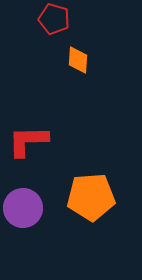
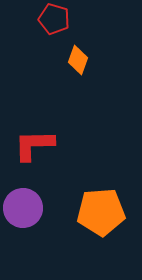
orange diamond: rotated 16 degrees clockwise
red L-shape: moved 6 px right, 4 px down
orange pentagon: moved 10 px right, 15 px down
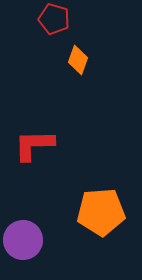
purple circle: moved 32 px down
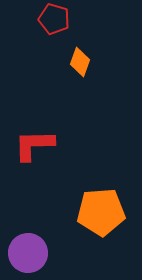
orange diamond: moved 2 px right, 2 px down
purple circle: moved 5 px right, 13 px down
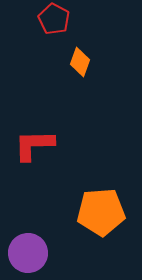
red pentagon: rotated 12 degrees clockwise
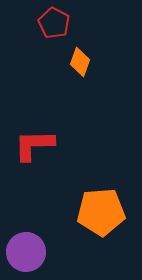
red pentagon: moved 4 px down
purple circle: moved 2 px left, 1 px up
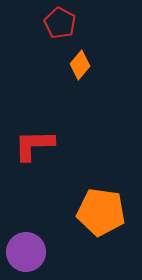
red pentagon: moved 6 px right
orange diamond: moved 3 px down; rotated 20 degrees clockwise
orange pentagon: rotated 12 degrees clockwise
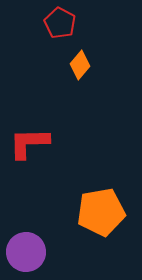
red L-shape: moved 5 px left, 2 px up
orange pentagon: rotated 18 degrees counterclockwise
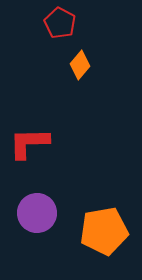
orange pentagon: moved 3 px right, 19 px down
purple circle: moved 11 px right, 39 px up
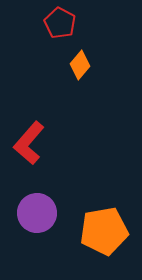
red L-shape: rotated 48 degrees counterclockwise
